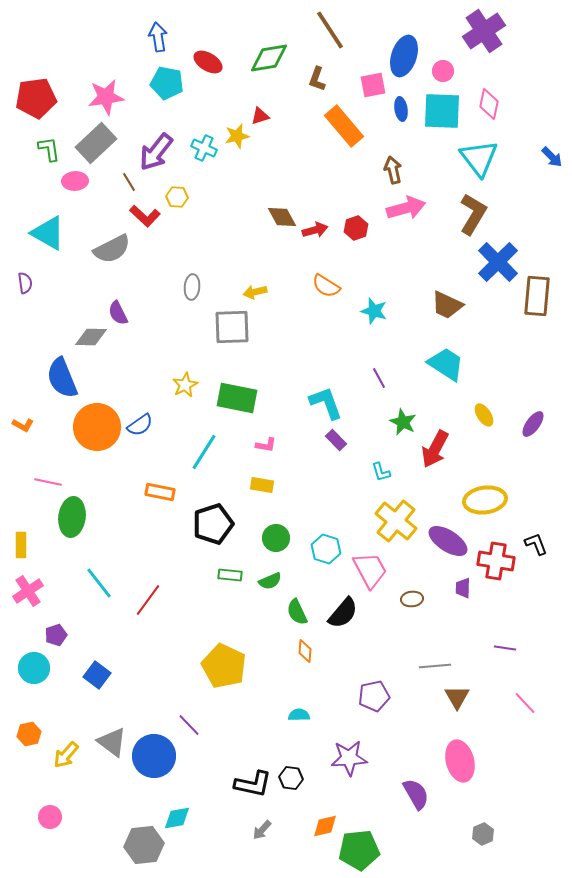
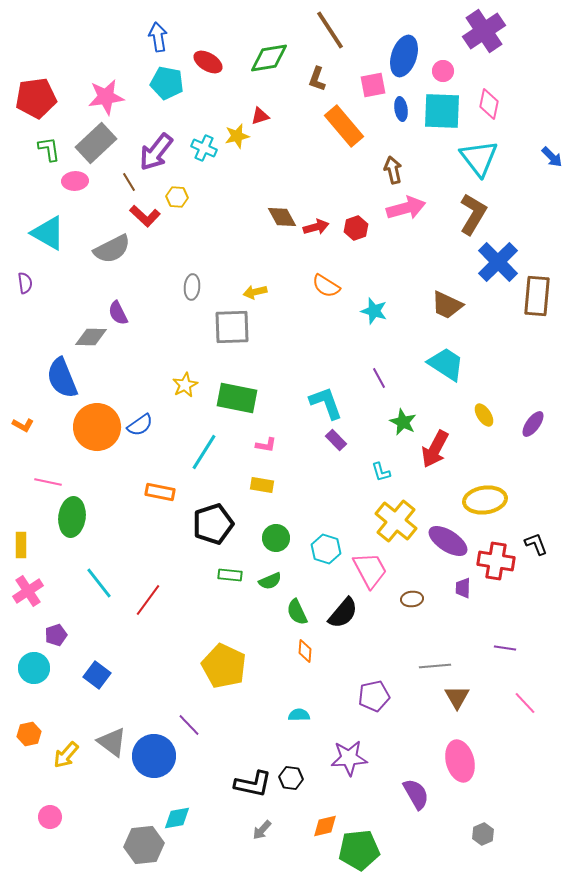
red arrow at (315, 230): moved 1 px right, 3 px up
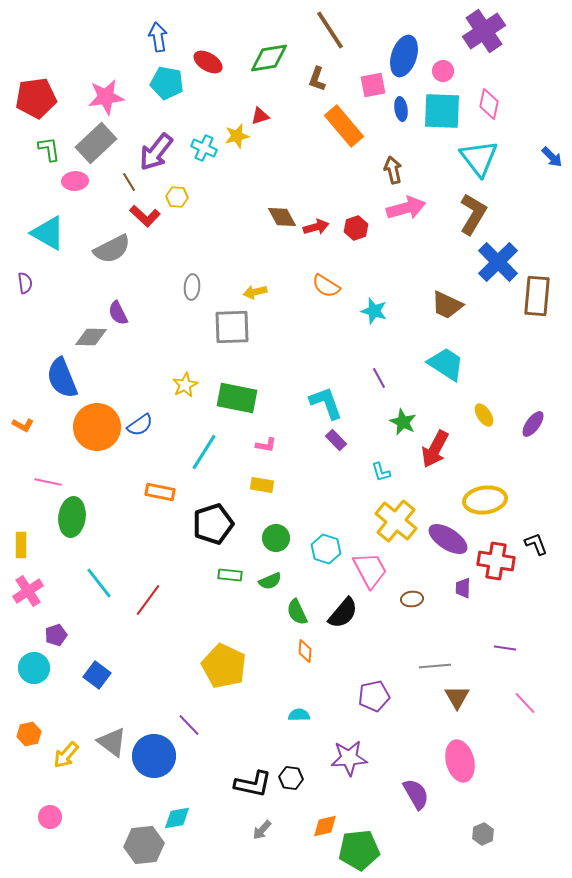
purple ellipse at (448, 541): moved 2 px up
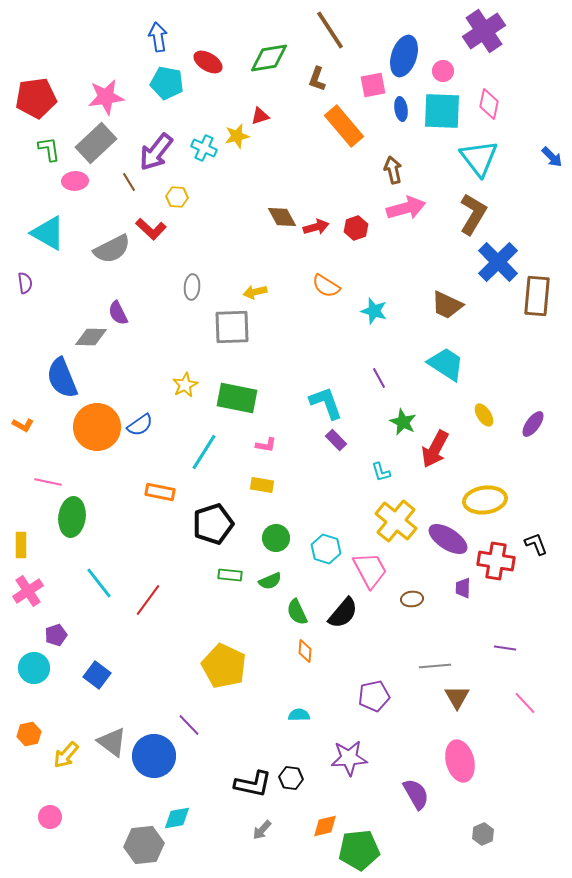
red L-shape at (145, 216): moved 6 px right, 13 px down
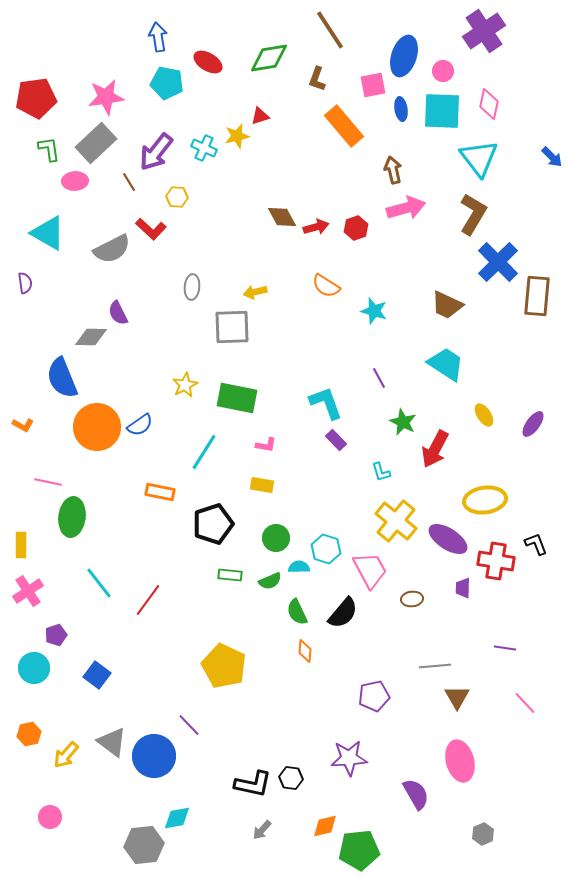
cyan semicircle at (299, 715): moved 148 px up
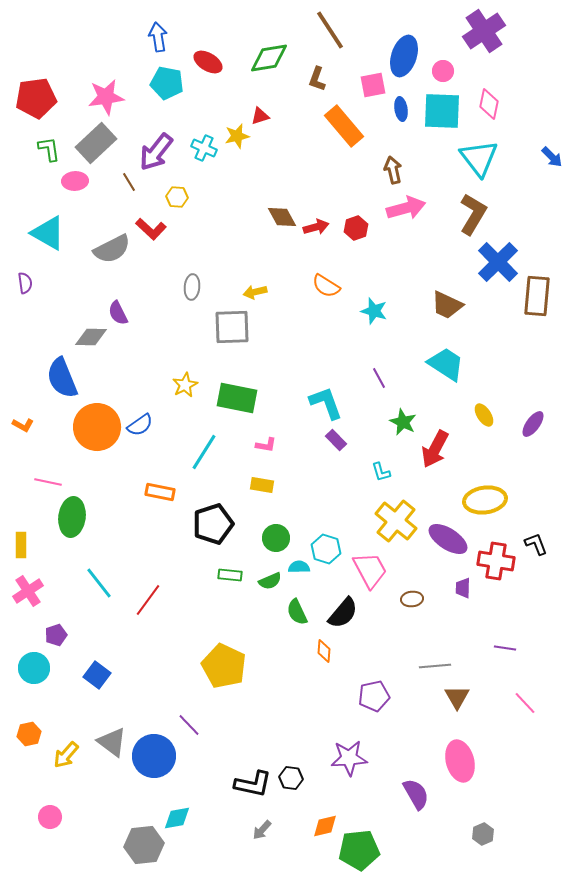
orange diamond at (305, 651): moved 19 px right
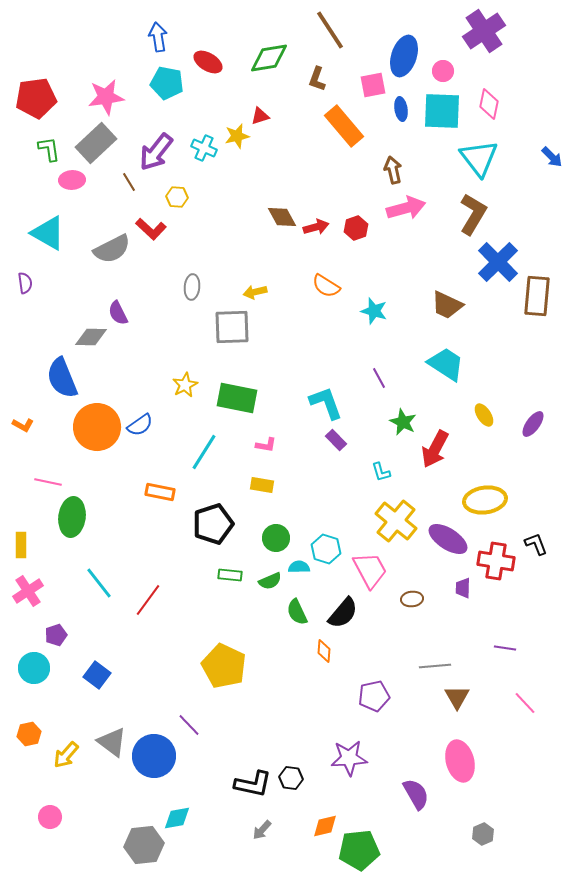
pink ellipse at (75, 181): moved 3 px left, 1 px up
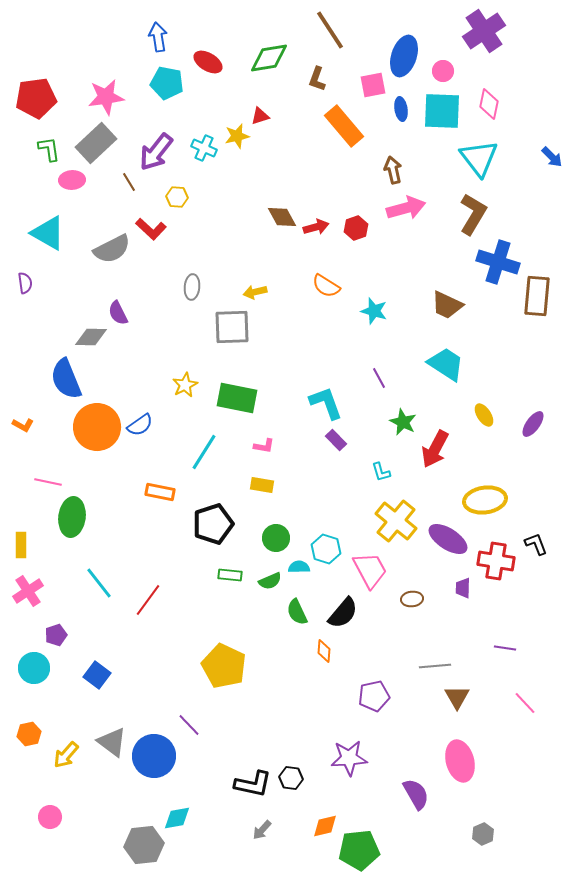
blue cross at (498, 262): rotated 27 degrees counterclockwise
blue semicircle at (62, 378): moved 4 px right, 1 px down
pink L-shape at (266, 445): moved 2 px left, 1 px down
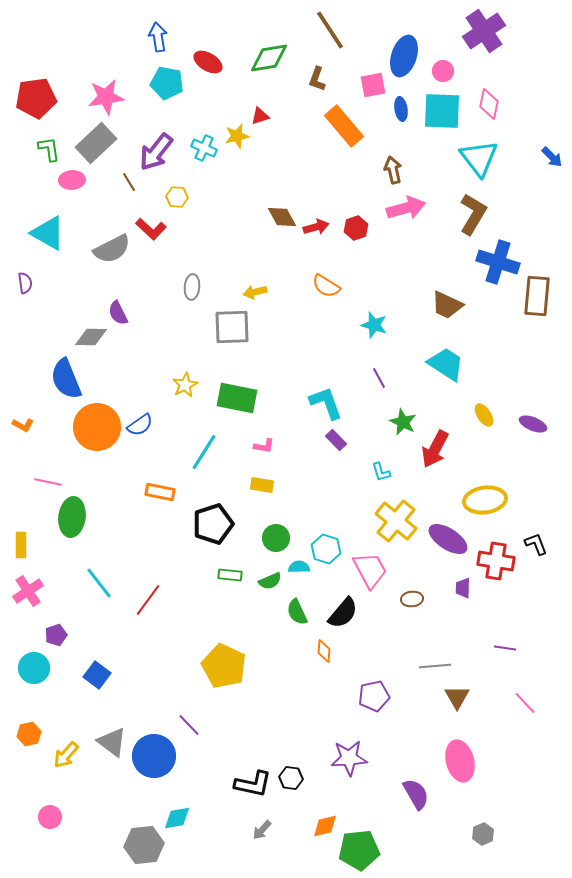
cyan star at (374, 311): moved 14 px down
purple ellipse at (533, 424): rotated 76 degrees clockwise
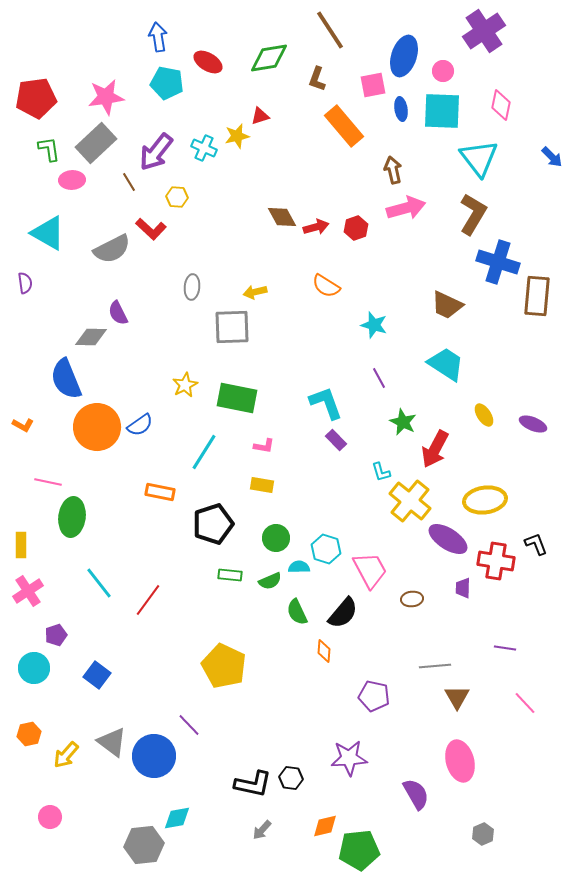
pink diamond at (489, 104): moved 12 px right, 1 px down
yellow cross at (396, 521): moved 14 px right, 20 px up
purple pentagon at (374, 696): rotated 24 degrees clockwise
